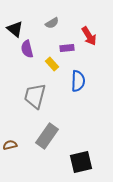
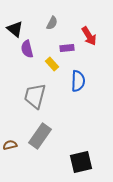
gray semicircle: rotated 32 degrees counterclockwise
gray rectangle: moved 7 px left
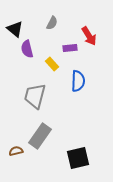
purple rectangle: moved 3 px right
brown semicircle: moved 6 px right, 6 px down
black square: moved 3 px left, 4 px up
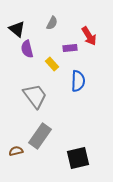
black triangle: moved 2 px right
gray trapezoid: rotated 128 degrees clockwise
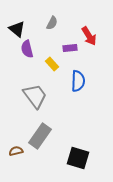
black square: rotated 30 degrees clockwise
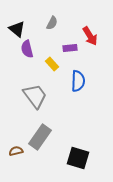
red arrow: moved 1 px right
gray rectangle: moved 1 px down
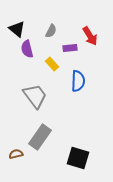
gray semicircle: moved 1 px left, 8 px down
brown semicircle: moved 3 px down
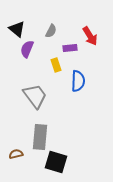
purple semicircle: rotated 36 degrees clockwise
yellow rectangle: moved 4 px right, 1 px down; rotated 24 degrees clockwise
gray rectangle: rotated 30 degrees counterclockwise
black square: moved 22 px left, 4 px down
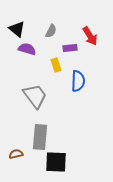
purple semicircle: rotated 84 degrees clockwise
black square: rotated 15 degrees counterclockwise
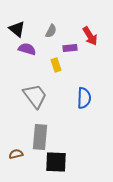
blue semicircle: moved 6 px right, 17 px down
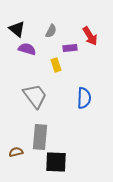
brown semicircle: moved 2 px up
